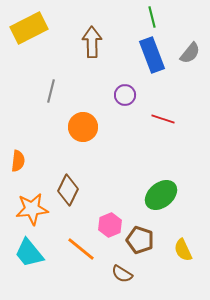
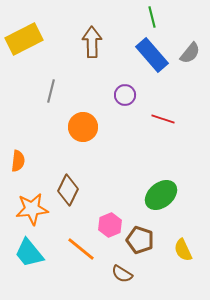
yellow rectangle: moved 5 px left, 11 px down
blue rectangle: rotated 20 degrees counterclockwise
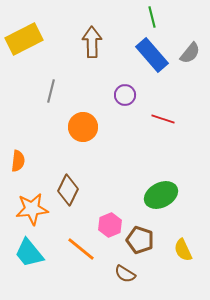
green ellipse: rotated 12 degrees clockwise
brown semicircle: moved 3 px right
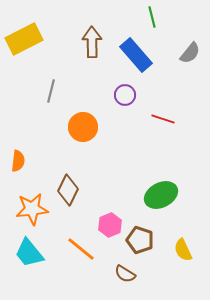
blue rectangle: moved 16 px left
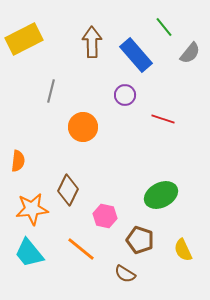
green line: moved 12 px right, 10 px down; rotated 25 degrees counterclockwise
pink hexagon: moved 5 px left, 9 px up; rotated 25 degrees counterclockwise
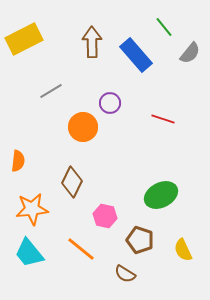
gray line: rotated 45 degrees clockwise
purple circle: moved 15 px left, 8 px down
brown diamond: moved 4 px right, 8 px up
